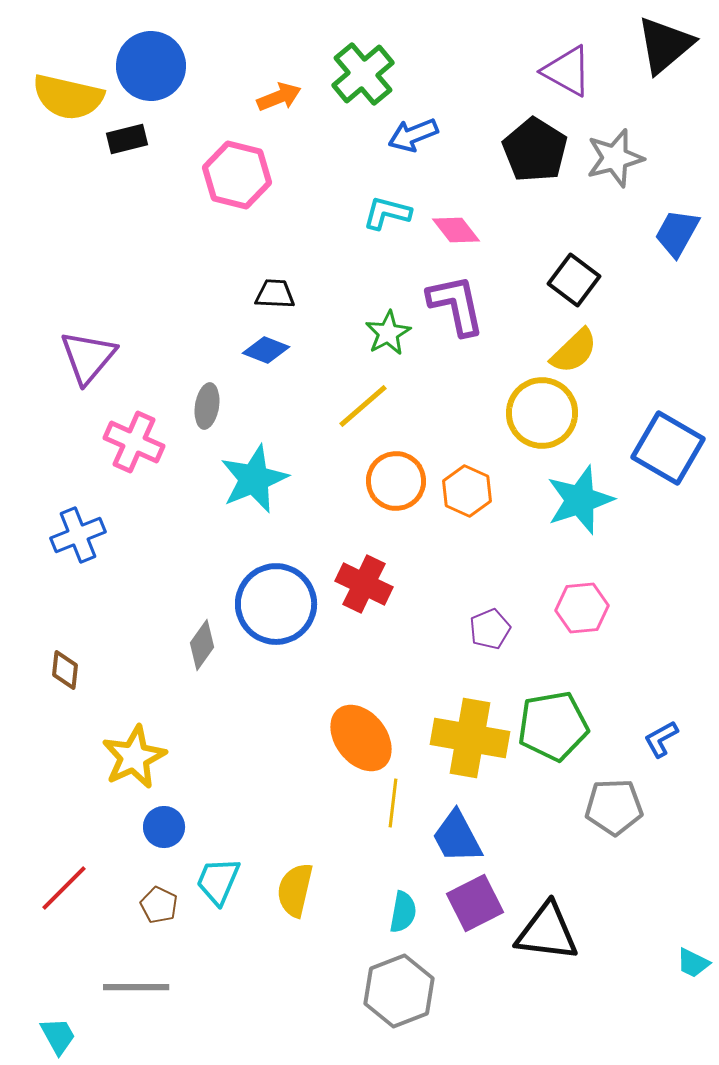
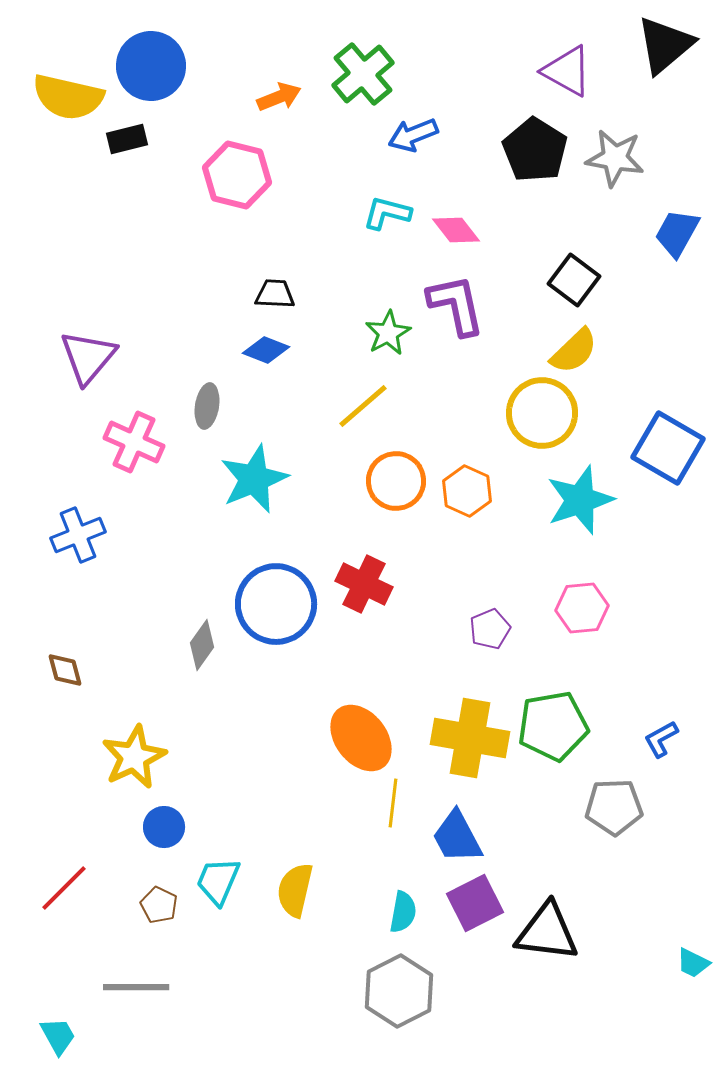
gray star at (615, 158): rotated 24 degrees clockwise
brown diamond at (65, 670): rotated 21 degrees counterclockwise
gray hexagon at (399, 991): rotated 6 degrees counterclockwise
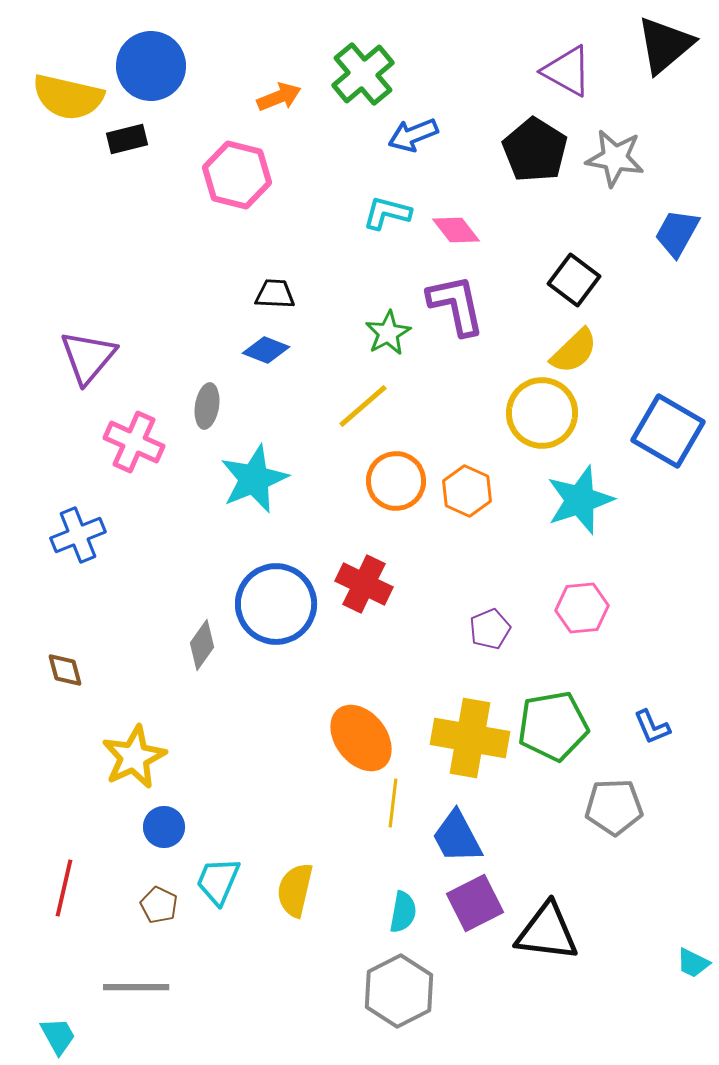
blue square at (668, 448): moved 17 px up
blue L-shape at (661, 739): moved 9 px left, 12 px up; rotated 84 degrees counterclockwise
red line at (64, 888): rotated 32 degrees counterclockwise
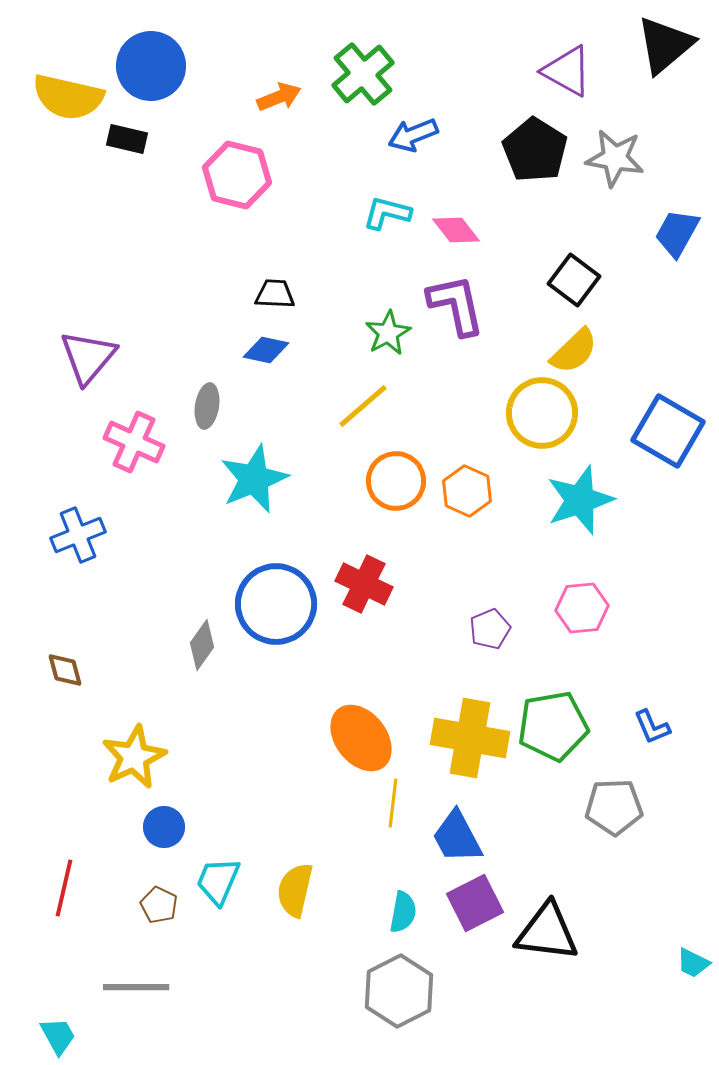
black rectangle at (127, 139): rotated 27 degrees clockwise
blue diamond at (266, 350): rotated 9 degrees counterclockwise
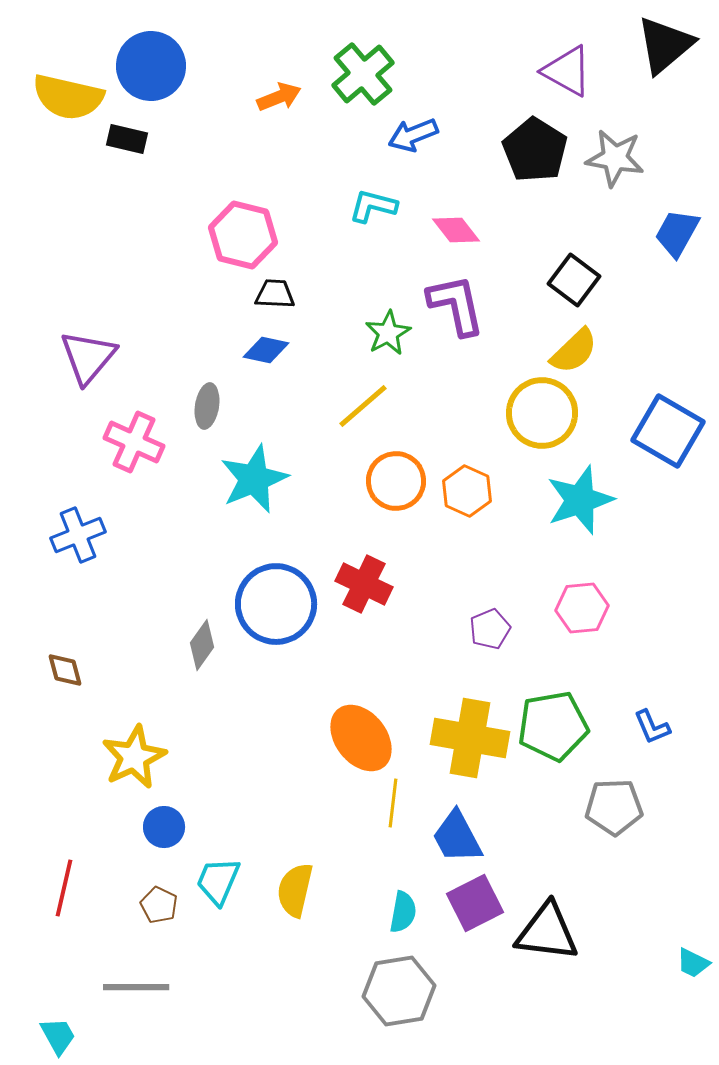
pink hexagon at (237, 175): moved 6 px right, 60 px down
cyan L-shape at (387, 213): moved 14 px left, 7 px up
gray hexagon at (399, 991): rotated 18 degrees clockwise
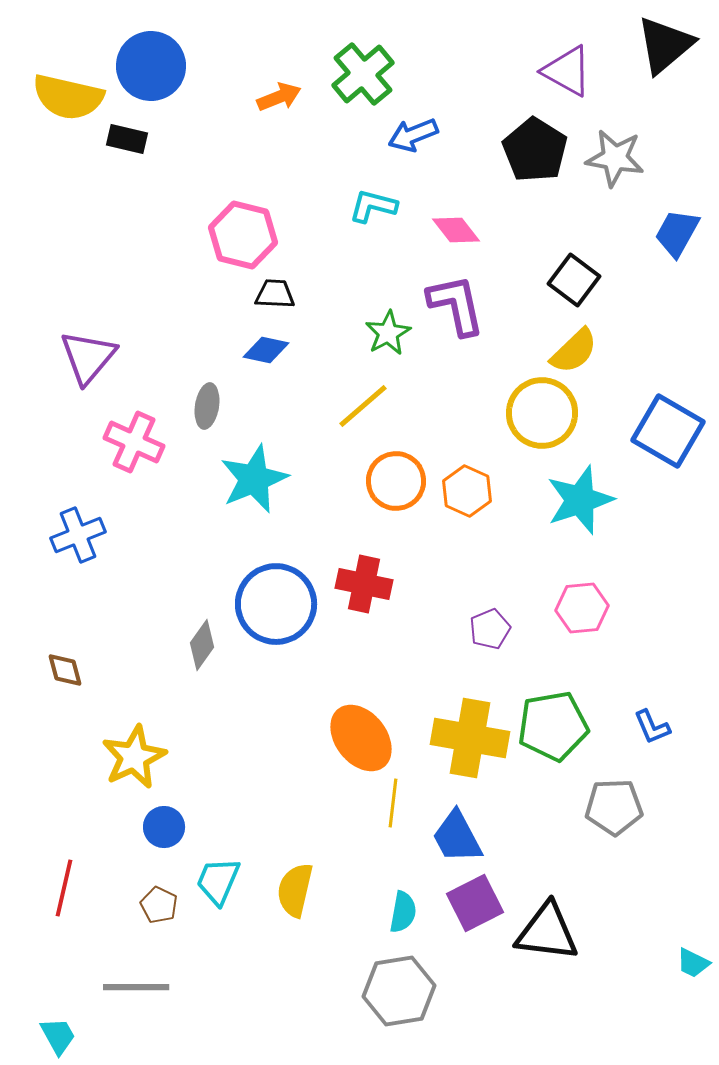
red cross at (364, 584): rotated 14 degrees counterclockwise
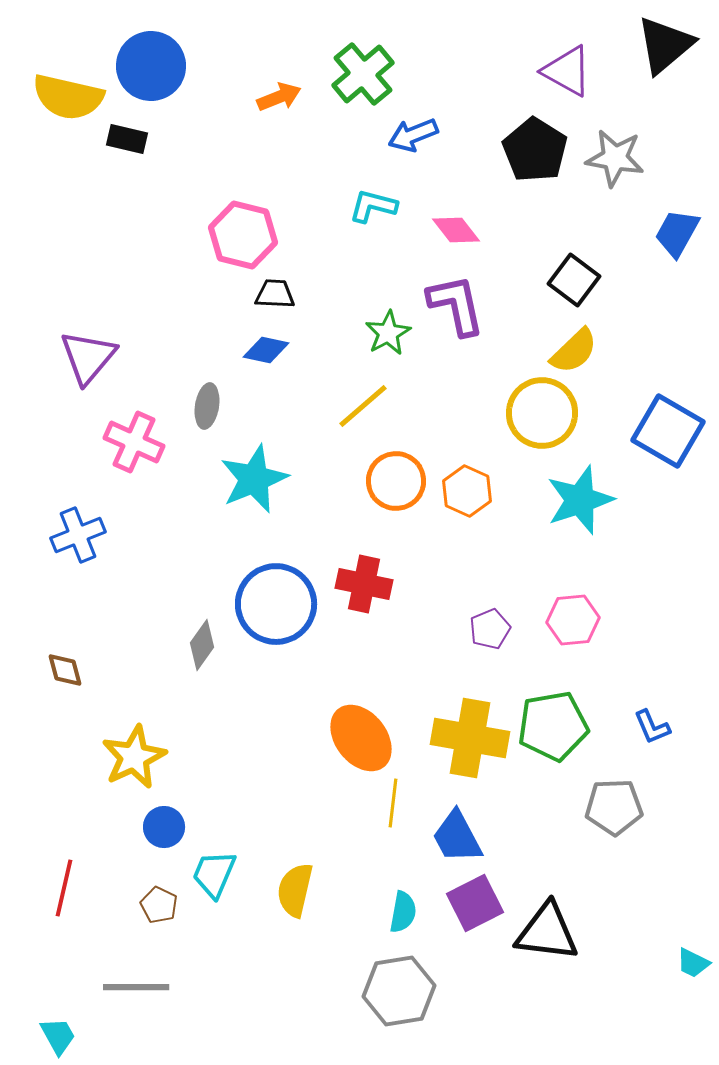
pink hexagon at (582, 608): moved 9 px left, 12 px down
cyan trapezoid at (218, 881): moved 4 px left, 7 px up
